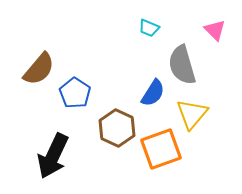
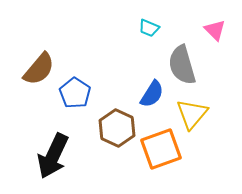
blue semicircle: moved 1 px left, 1 px down
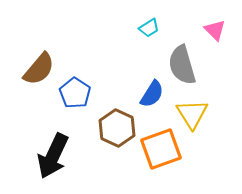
cyan trapezoid: rotated 55 degrees counterclockwise
yellow triangle: rotated 12 degrees counterclockwise
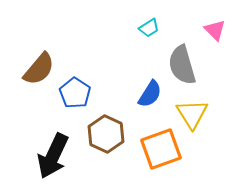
blue semicircle: moved 2 px left
brown hexagon: moved 11 px left, 6 px down
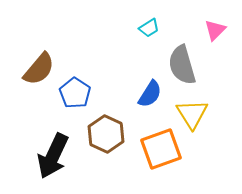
pink triangle: rotated 30 degrees clockwise
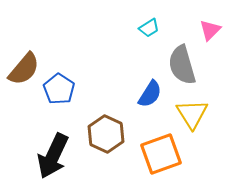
pink triangle: moved 5 px left
brown semicircle: moved 15 px left
blue pentagon: moved 16 px left, 4 px up
orange square: moved 5 px down
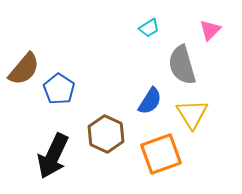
blue semicircle: moved 7 px down
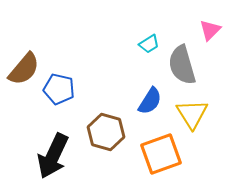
cyan trapezoid: moved 16 px down
blue pentagon: rotated 20 degrees counterclockwise
brown hexagon: moved 2 px up; rotated 9 degrees counterclockwise
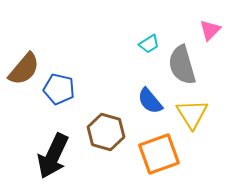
blue semicircle: rotated 108 degrees clockwise
orange square: moved 2 px left
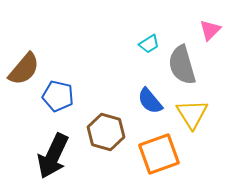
blue pentagon: moved 1 px left, 7 px down
